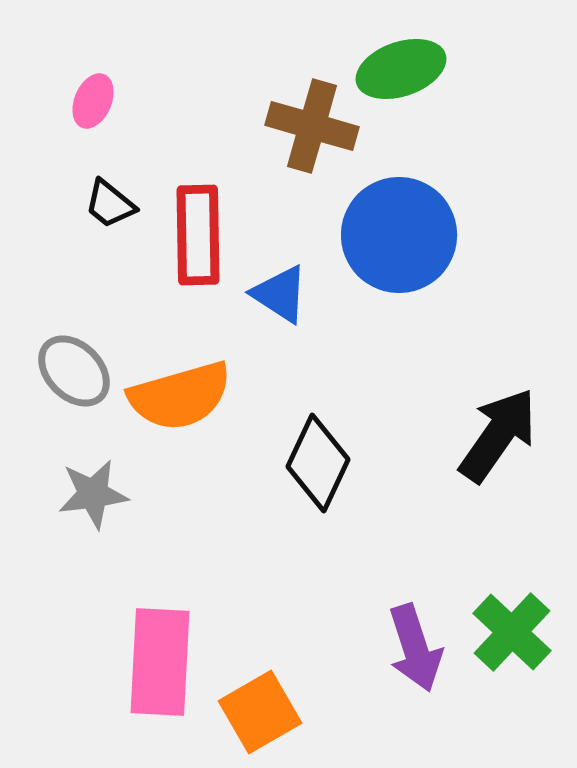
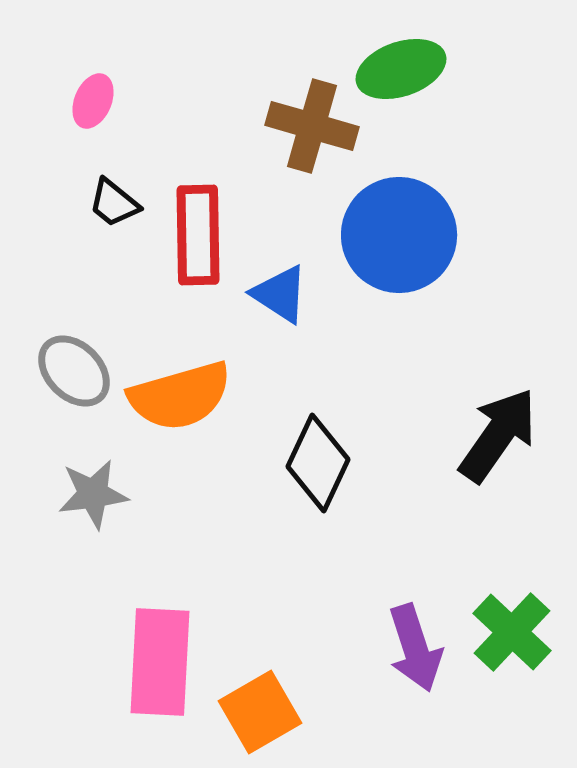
black trapezoid: moved 4 px right, 1 px up
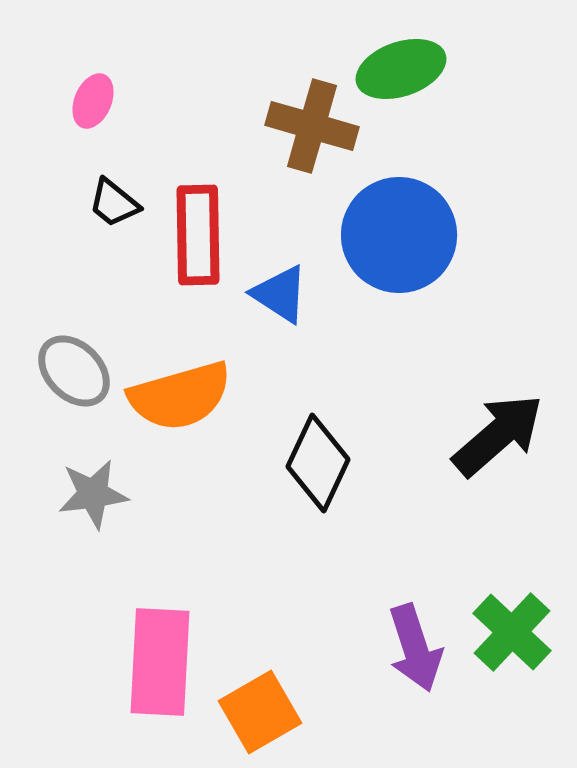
black arrow: rotated 14 degrees clockwise
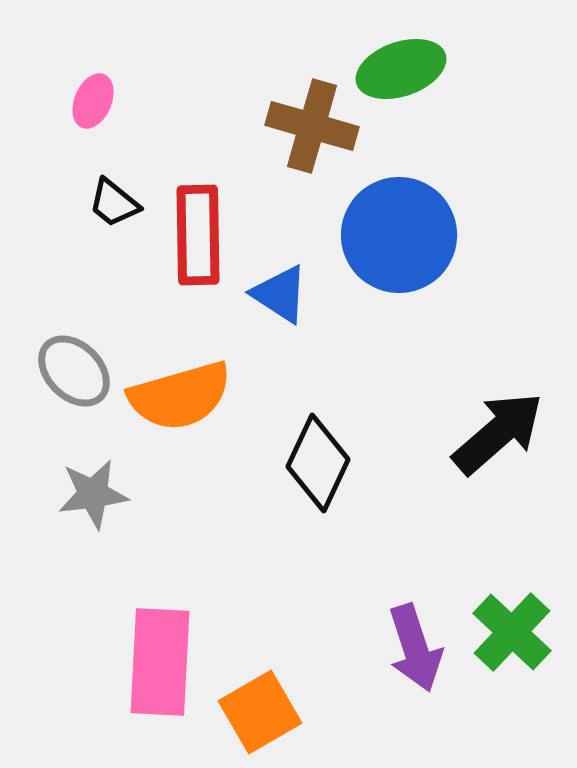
black arrow: moved 2 px up
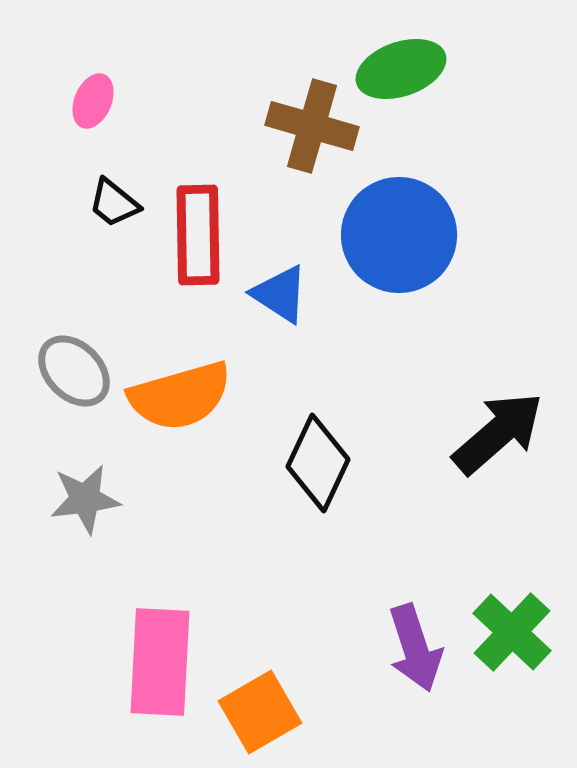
gray star: moved 8 px left, 5 px down
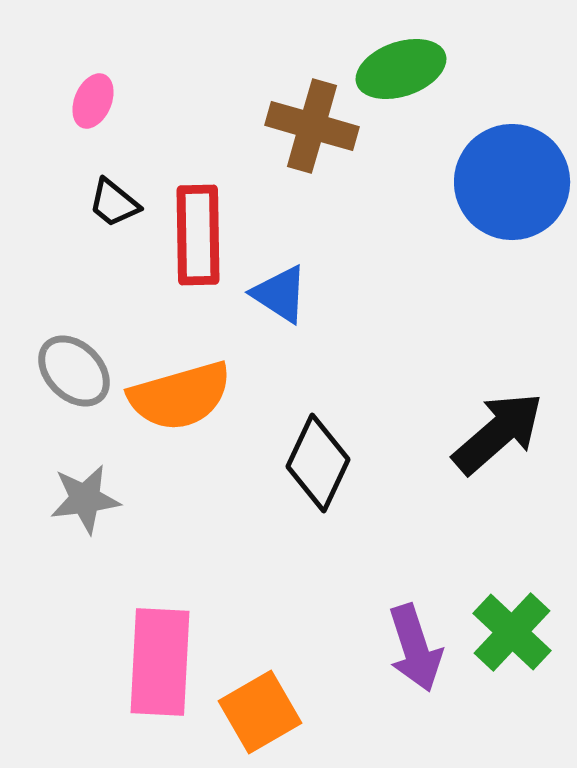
blue circle: moved 113 px right, 53 px up
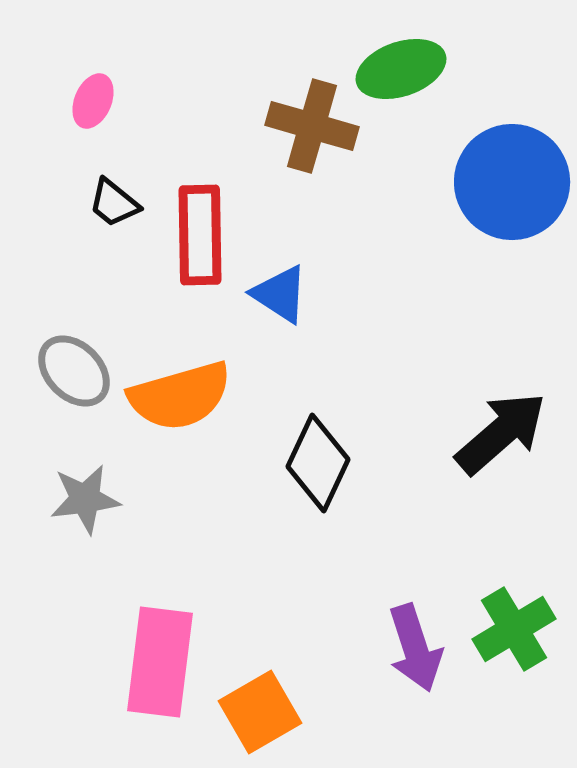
red rectangle: moved 2 px right
black arrow: moved 3 px right
green cross: moved 2 px right, 3 px up; rotated 16 degrees clockwise
pink rectangle: rotated 4 degrees clockwise
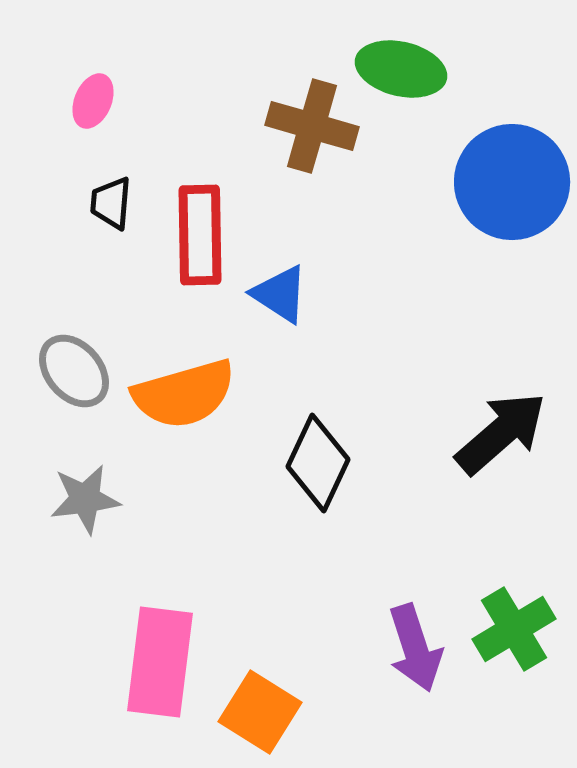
green ellipse: rotated 32 degrees clockwise
black trapezoid: moved 3 px left; rotated 56 degrees clockwise
gray ellipse: rotated 4 degrees clockwise
orange semicircle: moved 4 px right, 2 px up
orange square: rotated 28 degrees counterclockwise
